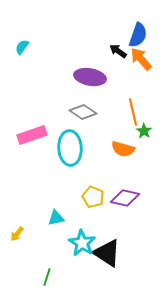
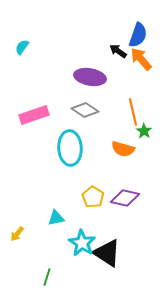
gray diamond: moved 2 px right, 2 px up
pink rectangle: moved 2 px right, 20 px up
yellow pentagon: rotated 10 degrees clockwise
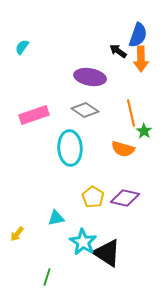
orange arrow: rotated 140 degrees counterclockwise
orange line: moved 2 px left, 1 px down
cyan star: moved 1 px right, 1 px up
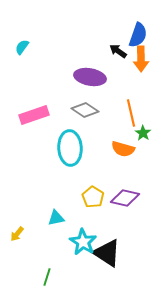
green star: moved 1 px left, 2 px down
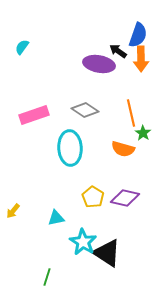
purple ellipse: moved 9 px right, 13 px up
yellow arrow: moved 4 px left, 23 px up
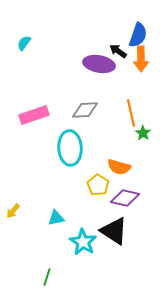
cyan semicircle: moved 2 px right, 4 px up
gray diamond: rotated 36 degrees counterclockwise
orange semicircle: moved 4 px left, 18 px down
yellow pentagon: moved 5 px right, 12 px up
black triangle: moved 7 px right, 22 px up
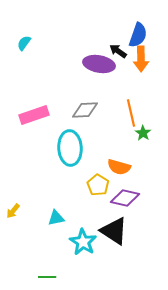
green line: rotated 72 degrees clockwise
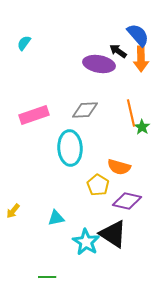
blue semicircle: rotated 60 degrees counterclockwise
green star: moved 1 px left, 6 px up
purple diamond: moved 2 px right, 3 px down
black triangle: moved 1 px left, 3 px down
cyan star: moved 3 px right
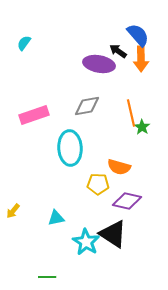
gray diamond: moved 2 px right, 4 px up; rotated 8 degrees counterclockwise
yellow pentagon: moved 1 px up; rotated 30 degrees counterclockwise
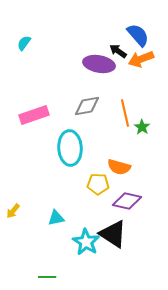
orange arrow: rotated 70 degrees clockwise
orange line: moved 6 px left
